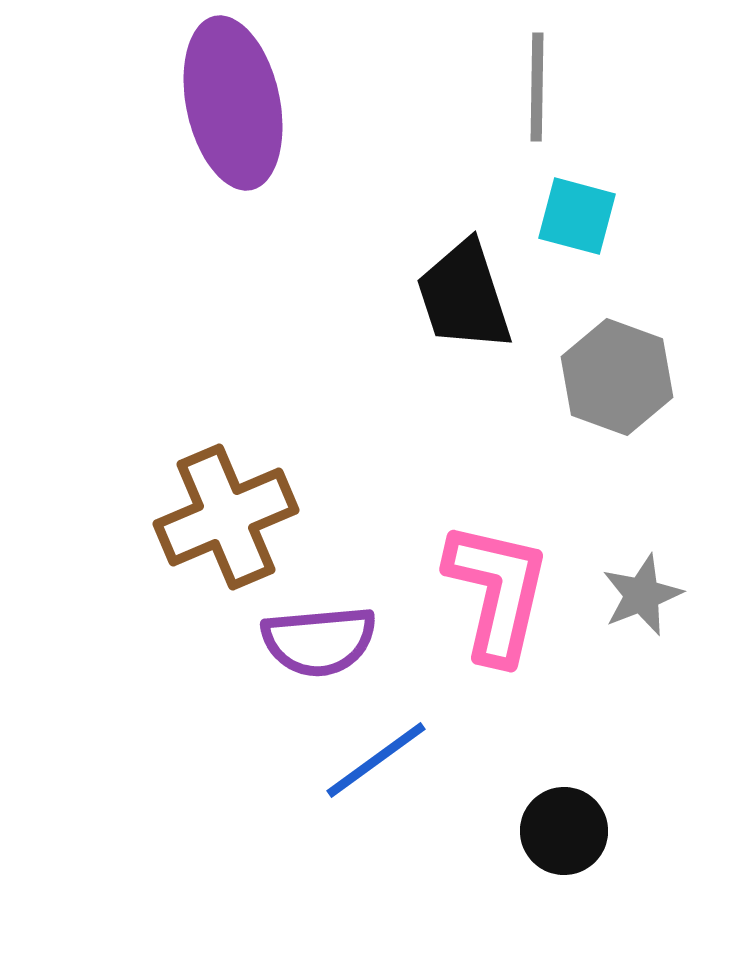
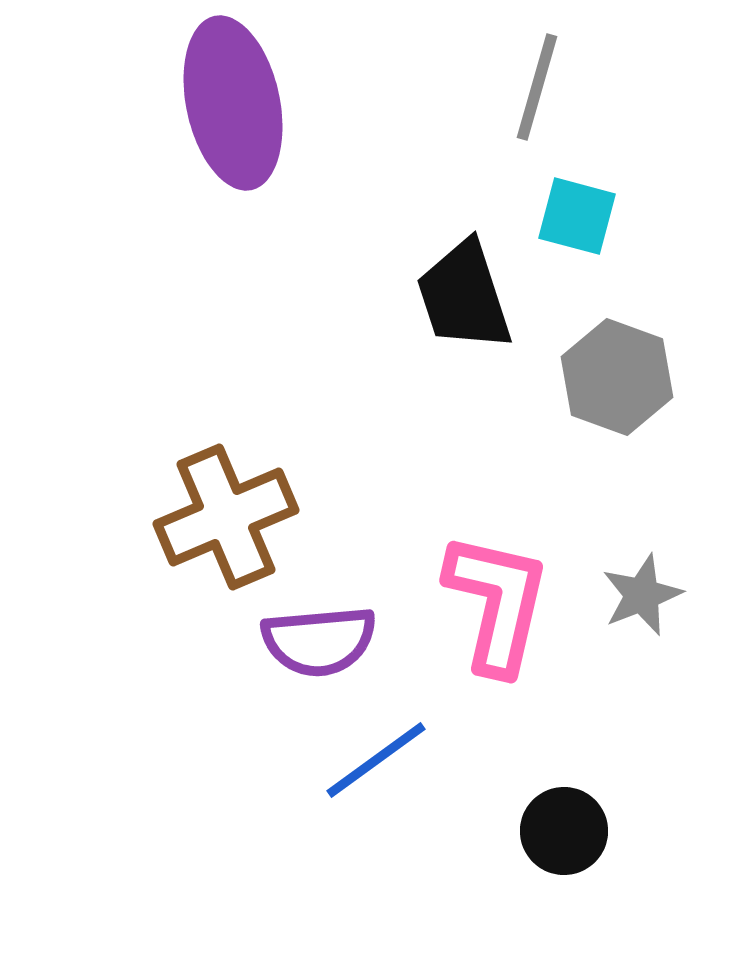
gray line: rotated 15 degrees clockwise
pink L-shape: moved 11 px down
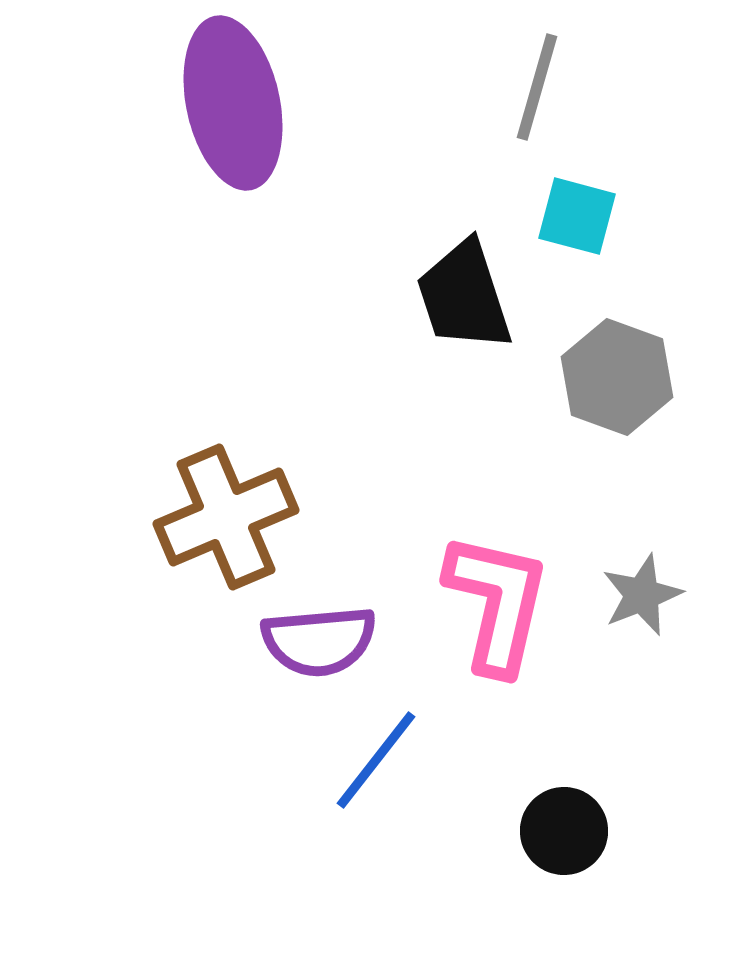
blue line: rotated 16 degrees counterclockwise
